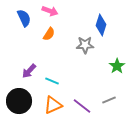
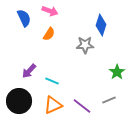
green star: moved 6 px down
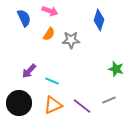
blue diamond: moved 2 px left, 5 px up
gray star: moved 14 px left, 5 px up
green star: moved 1 px left, 3 px up; rotated 21 degrees counterclockwise
black circle: moved 2 px down
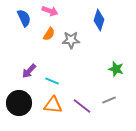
orange triangle: rotated 30 degrees clockwise
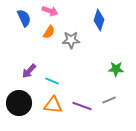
orange semicircle: moved 2 px up
green star: rotated 14 degrees counterclockwise
purple line: rotated 18 degrees counterclockwise
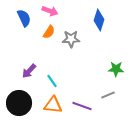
gray star: moved 1 px up
cyan line: rotated 32 degrees clockwise
gray line: moved 1 px left, 5 px up
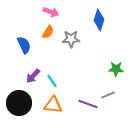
pink arrow: moved 1 px right, 1 px down
blue semicircle: moved 27 px down
orange semicircle: moved 1 px left
purple arrow: moved 4 px right, 5 px down
purple line: moved 6 px right, 2 px up
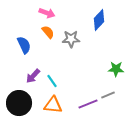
pink arrow: moved 4 px left, 1 px down
blue diamond: rotated 25 degrees clockwise
orange semicircle: rotated 72 degrees counterclockwise
purple line: rotated 42 degrees counterclockwise
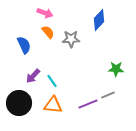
pink arrow: moved 2 px left
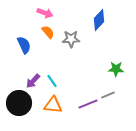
purple arrow: moved 5 px down
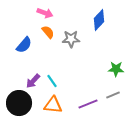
blue semicircle: rotated 66 degrees clockwise
gray line: moved 5 px right
